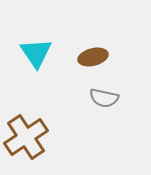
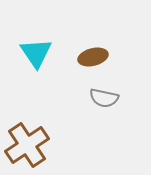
brown cross: moved 1 px right, 8 px down
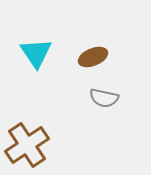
brown ellipse: rotated 8 degrees counterclockwise
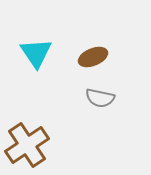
gray semicircle: moved 4 px left
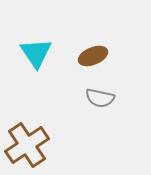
brown ellipse: moved 1 px up
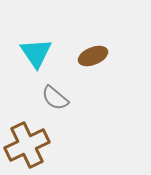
gray semicircle: moved 45 px left; rotated 28 degrees clockwise
brown cross: rotated 9 degrees clockwise
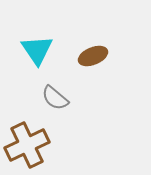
cyan triangle: moved 1 px right, 3 px up
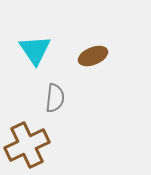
cyan triangle: moved 2 px left
gray semicircle: rotated 124 degrees counterclockwise
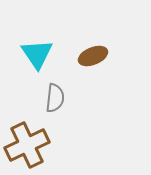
cyan triangle: moved 2 px right, 4 px down
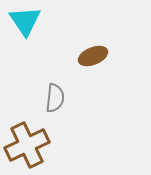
cyan triangle: moved 12 px left, 33 px up
